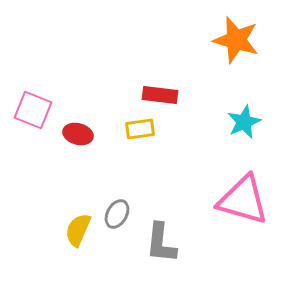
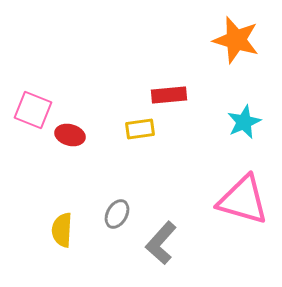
red rectangle: moved 9 px right; rotated 12 degrees counterclockwise
red ellipse: moved 8 px left, 1 px down
yellow semicircle: moved 16 px left; rotated 20 degrees counterclockwise
gray L-shape: rotated 36 degrees clockwise
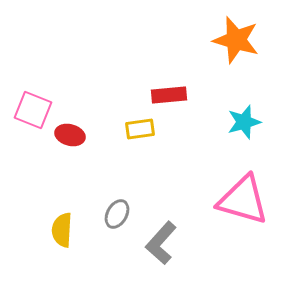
cyan star: rotated 8 degrees clockwise
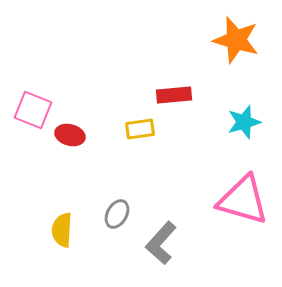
red rectangle: moved 5 px right
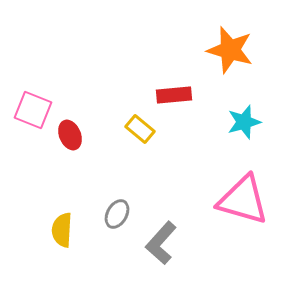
orange star: moved 6 px left, 10 px down
yellow rectangle: rotated 48 degrees clockwise
red ellipse: rotated 52 degrees clockwise
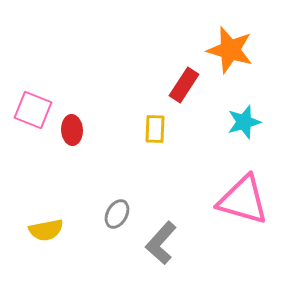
red rectangle: moved 10 px right, 10 px up; rotated 52 degrees counterclockwise
yellow rectangle: moved 15 px right; rotated 52 degrees clockwise
red ellipse: moved 2 px right, 5 px up; rotated 20 degrees clockwise
yellow semicircle: moved 16 px left; rotated 104 degrees counterclockwise
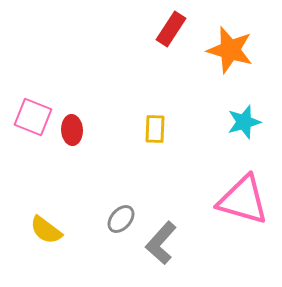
red rectangle: moved 13 px left, 56 px up
pink square: moved 7 px down
gray ellipse: moved 4 px right, 5 px down; rotated 12 degrees clockwise
yellow semicircle: rotated 48 degrees clockwise
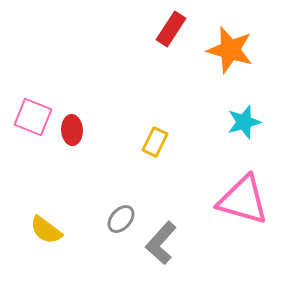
yellow rectangle: moved 13 px down; rotated 24 degrees clockwise
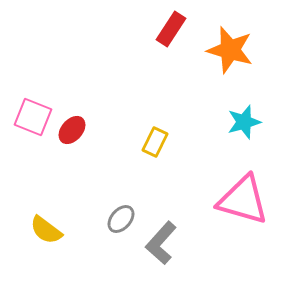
red ellipse: rotated 44 degrees clockwise
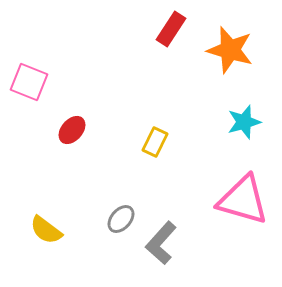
pink square: moved 4 px left, 35 px up
